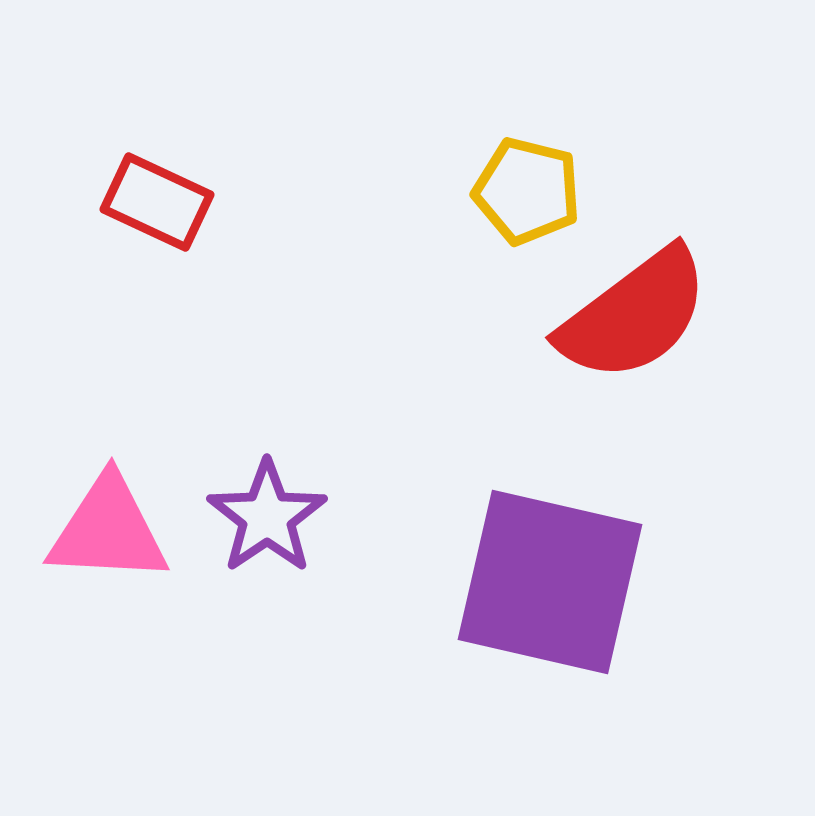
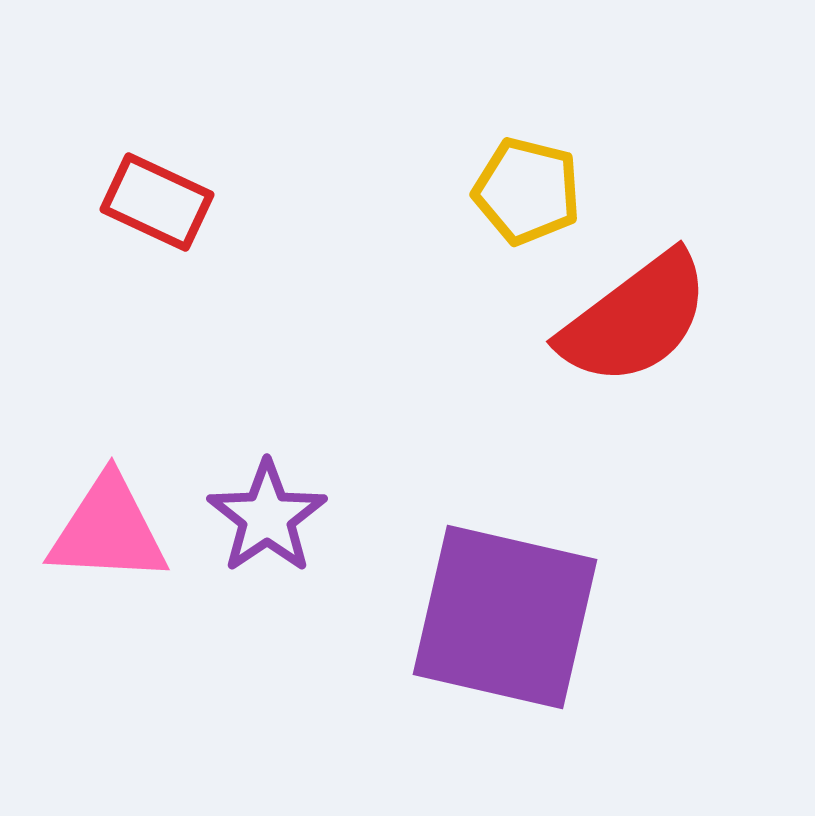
red semicircle: moved 1 px right, 4 px down
purple square: moved 45 px left, 35 px down
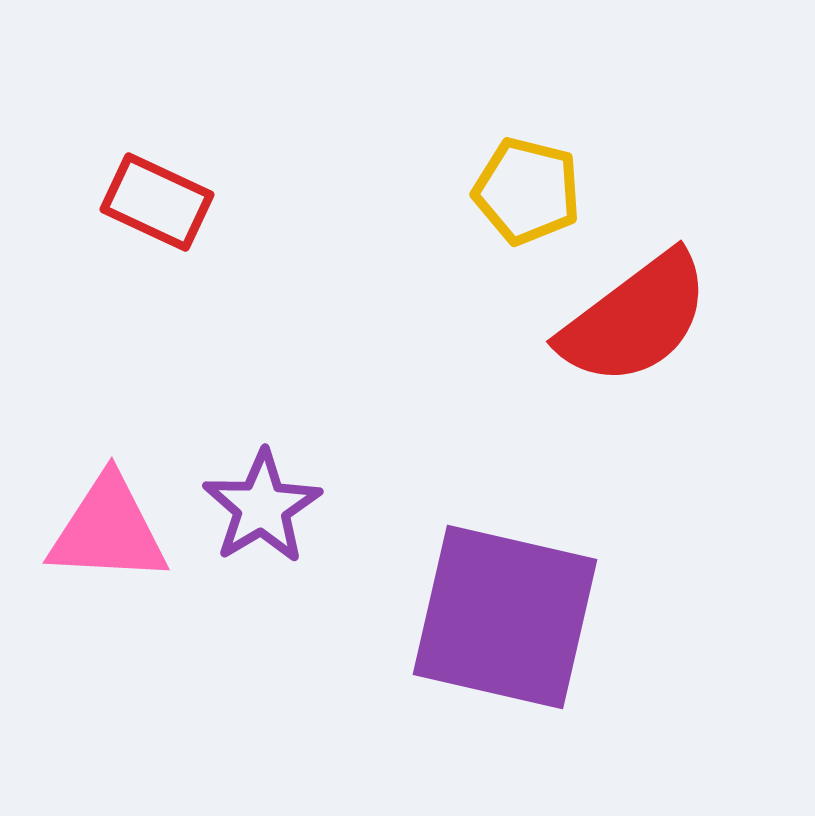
purple star: moved 5 px left, 10 px up; rotated 3 degrees clockwise
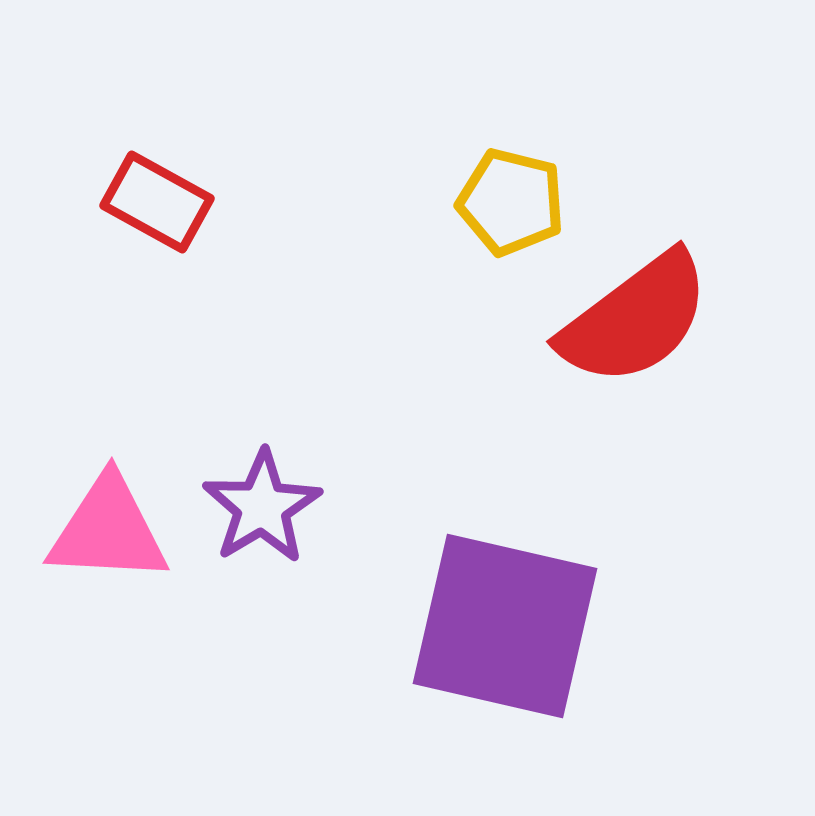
yellow pentagon: moved 16 px left, 11 px down
red rectangle: rotated 4 degrees clockwise
purple square: moved 9 px down
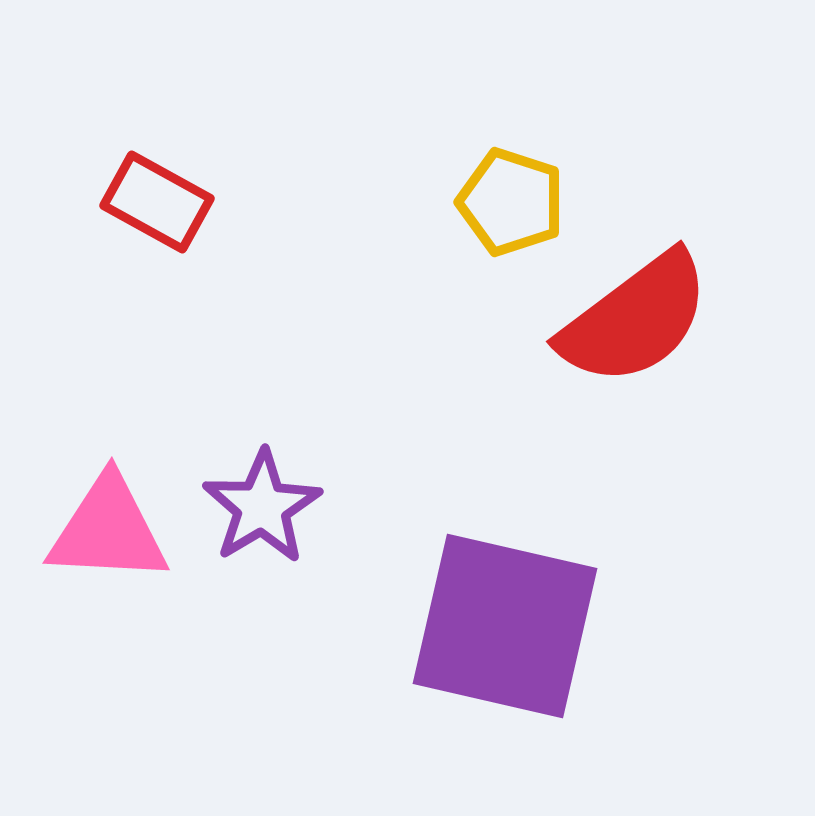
yellow pentagon: rotated 4 degrees clockwise
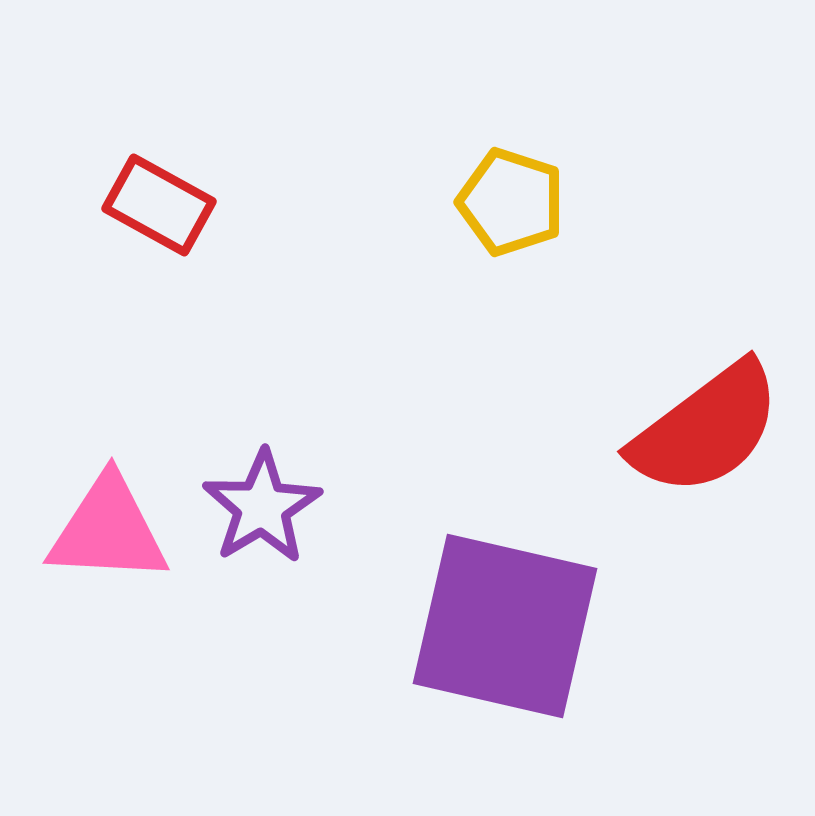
red rectangle: moved 2 px right, 3 px down
red semicircle: moved 71 px right, 110 px down
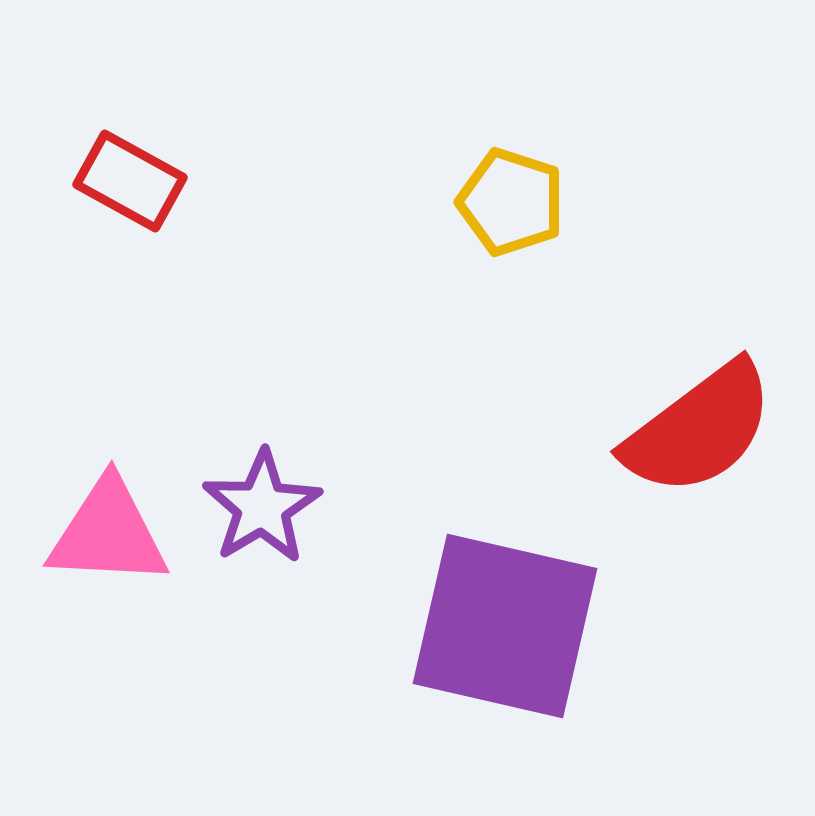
red rectangle: moved 29 px left, 24 px up
red semicircle: moved 7 px left
pink triangle: moved 3 px down
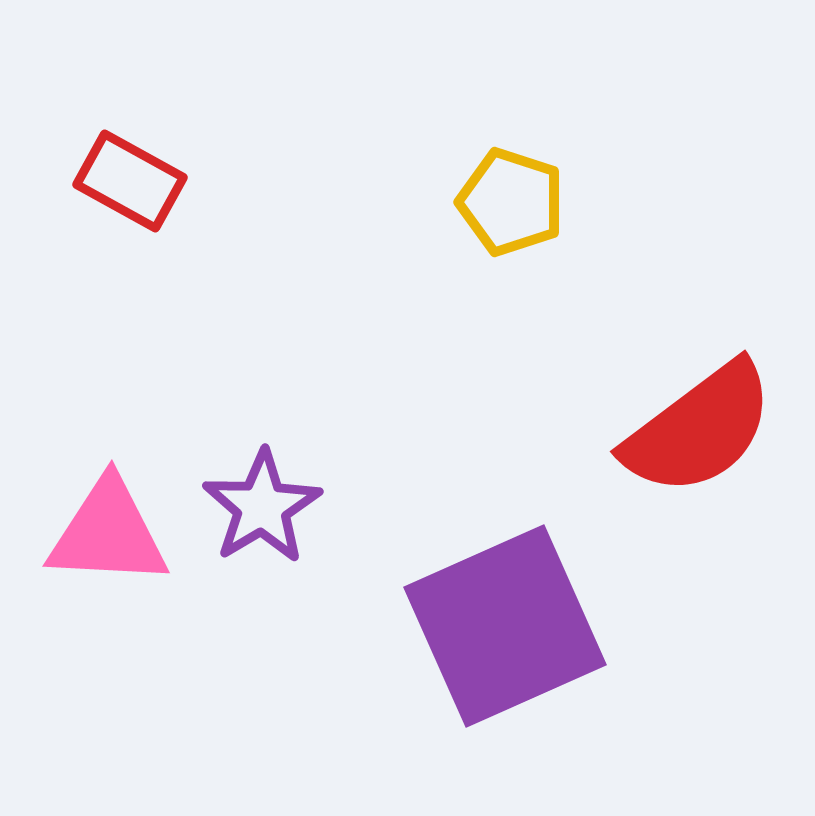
purple square: rotated 37 degrees counterclockwise
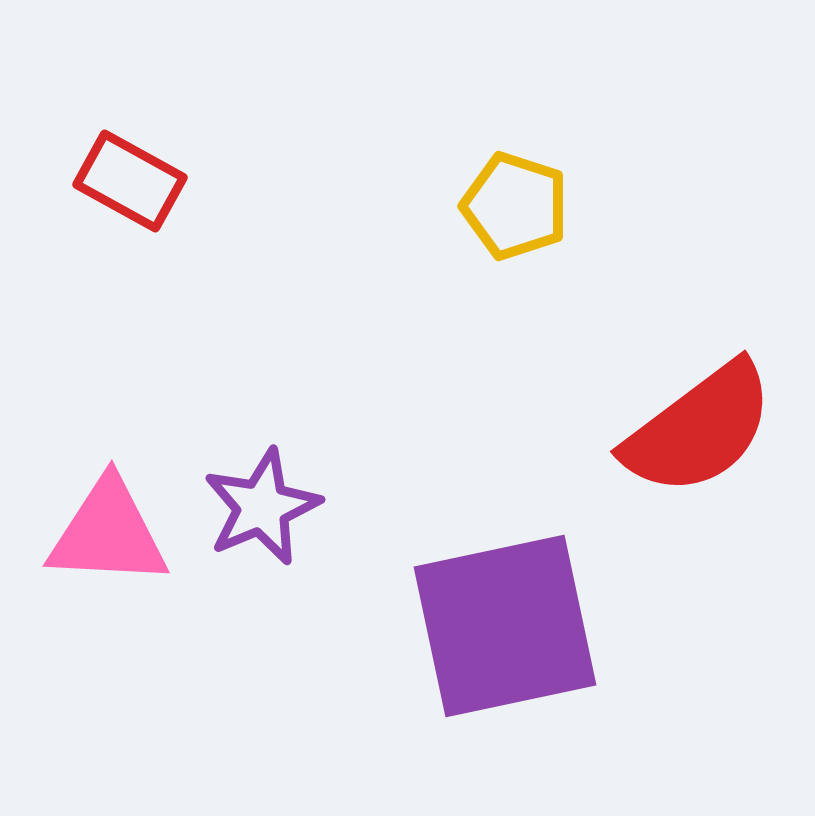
yellow pentagon: moved 4 px right, 4 px down
purple star: rotated 8 degrees clockwise
purple square: rotated 12 degrees clockwise
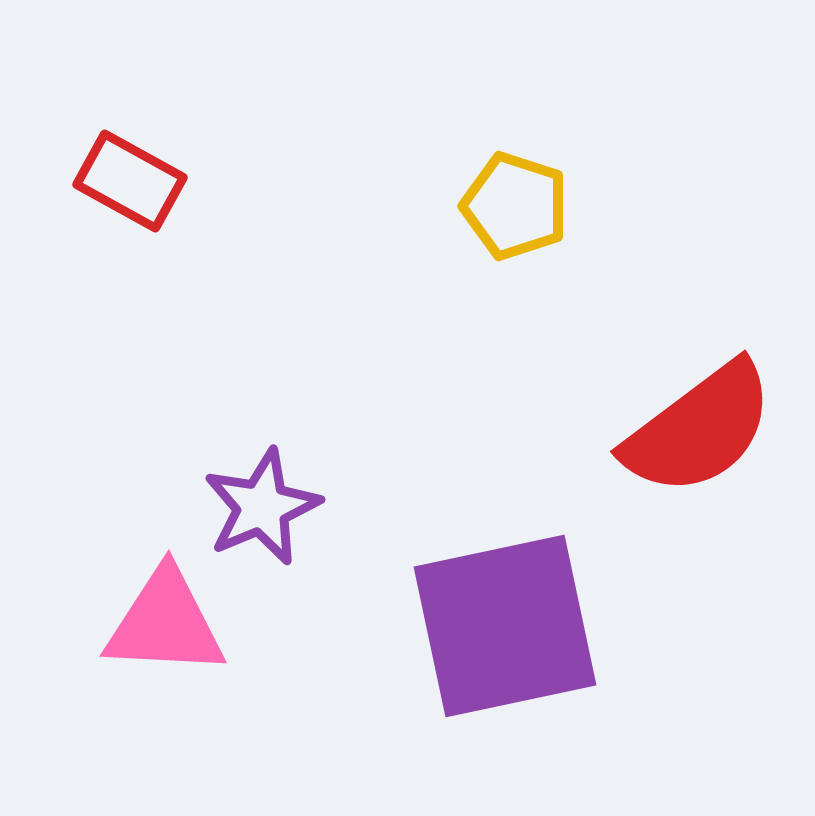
pink triangle: moved 57 px right, 90 px down
